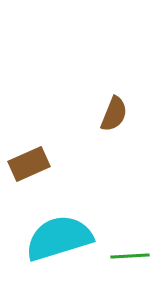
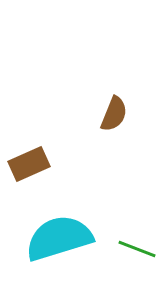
green line: moved 7 px right, 7 px up; rotated 24 degrees clockwise
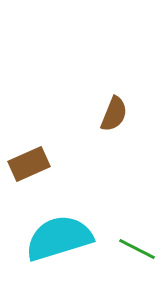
green line: rotated 6 degrees clockwise
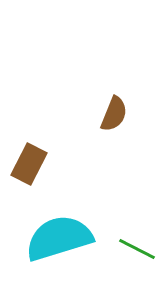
brown rectangle: rotated 39 degrees counterclockwise
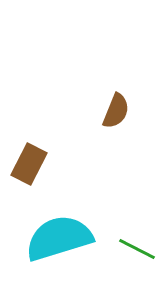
brown semicircle: moved 2 px right, 3 px up
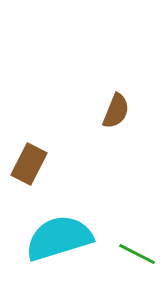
green line: moved 5 px down
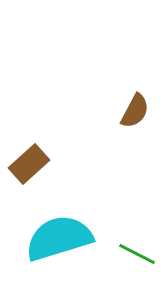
brown semicircle: moved 19 px right; rotated 6 degrees clockwise
brown rectangle: rotated 21 degrees clockwise
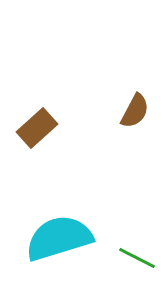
brown rectangle: moved 8 px right, 36 px up
green line: moved 4 px down
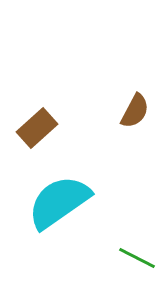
cyan semicircle: moved 36 px up; rotated 18 degrees counterclockwise
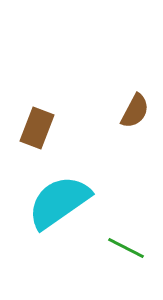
brown rectangle: rotated 27 degrees counterclockwise
green line: moved 11 px left, 10 px up
